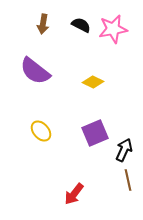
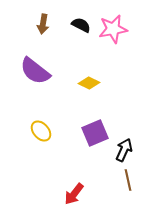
yellow diamond: moved 4 px left, 1 px down
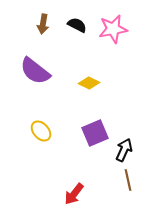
black semicircle: moved 4 px left
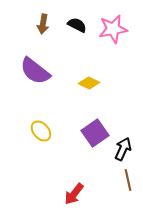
purple square: rotated 12 degrees counterclockwise
black arrow: moved 1 px left, 1 px up
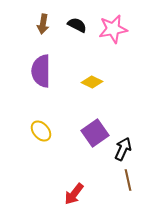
purple semicircle: moved 6 px right; rotated 52 degrees clockwise
yellow diamond: moved 3 px right, 1 px up
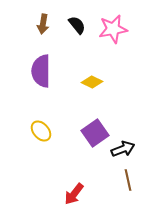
black semicircle: rotated 24 degrees clockwise
black arrow: rotated 45 degrees clockwise
